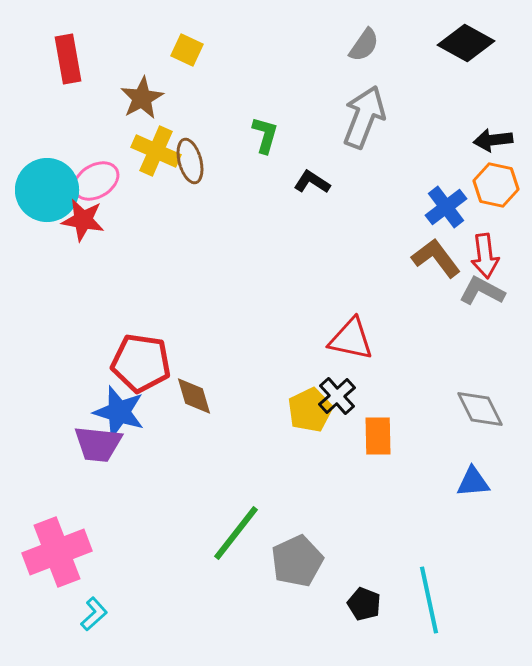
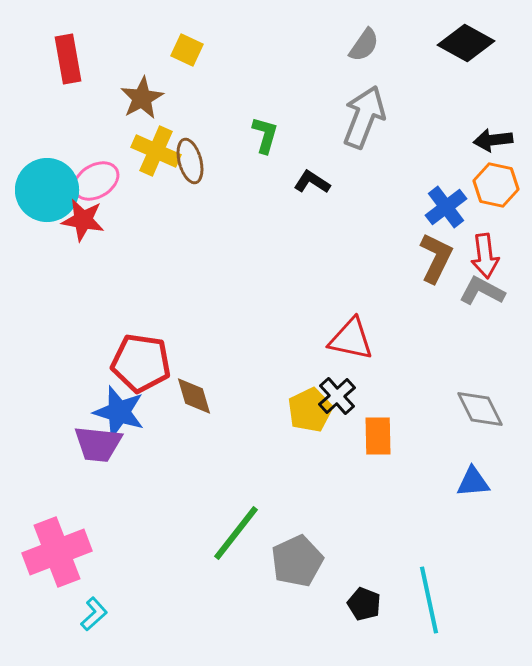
brown L-shape: rotated 63 degrees clockwise
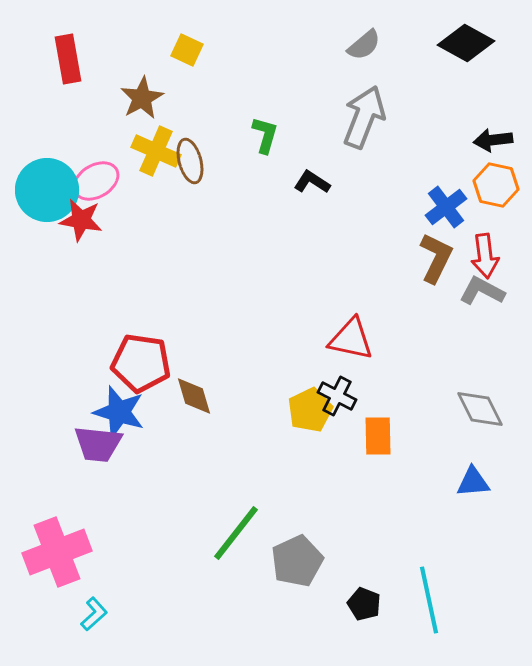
gray semicircle: rotated 15 degrees clockwise
red star: moved 2 px left
black cross: rotated 21 degrees counterclockwise
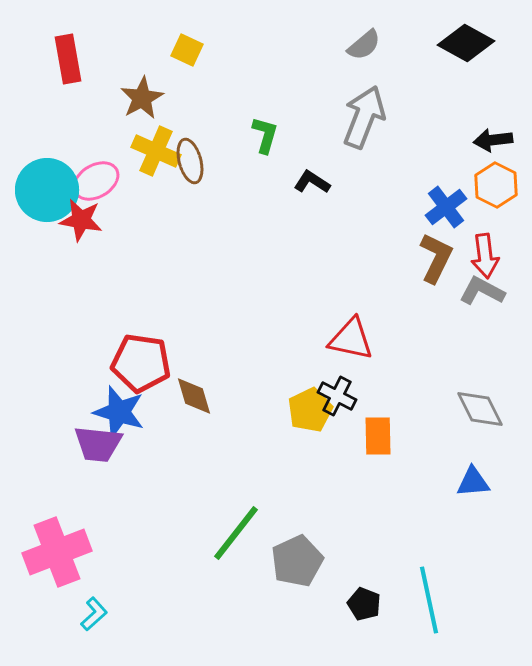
orange hexagon: rotated 15 degrees clockwise
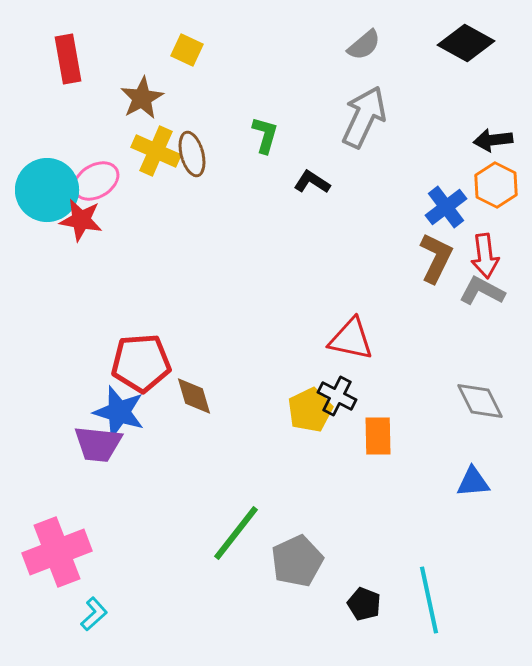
gray arrow: rotated 4 degrees clockwise
brown ellipse: moved 2 px right, 7 px up
red pentagon: rotated 12 degrees counterclockwise
gray diamond: moved 8 px up
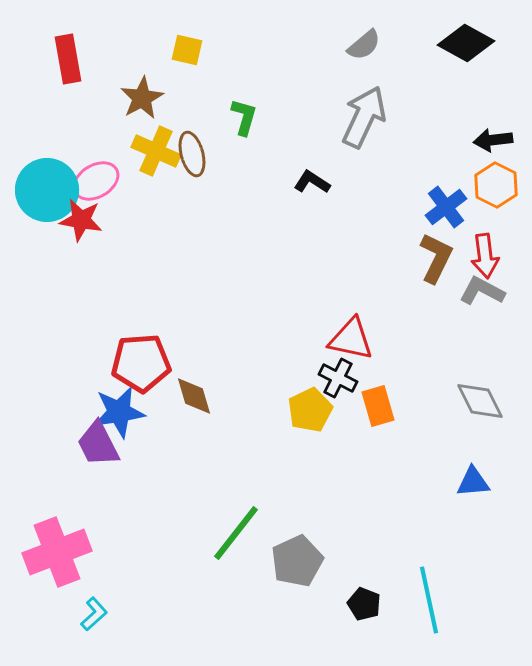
yellow square: rotated 12 degrees counterclockwise
green L-shape: moved 21 px left, 18 px up
black cross: moved 1 px right, 18 px up
blue star: rotated 26 degrees counterclockwise
orange rectangle: moved 30 px up; rotated 15 degrees counterclockwise
purple trapezoid: rotated 57 degrees clockwise
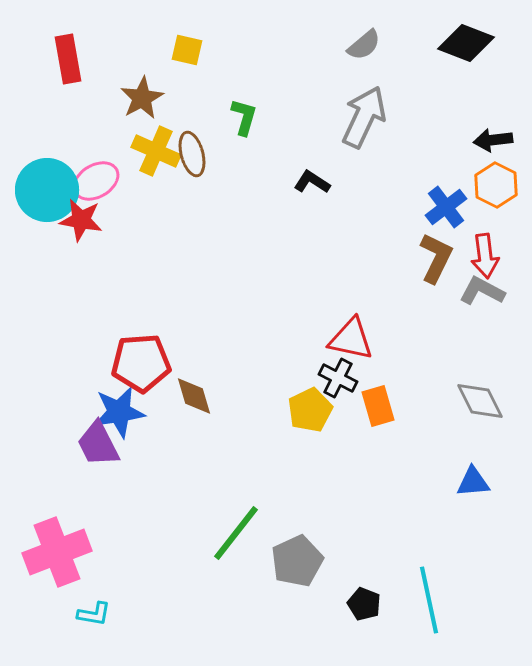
black diamond: rotated 8 degrees counterclockwise
cyan L-shape: rotated 52 degrees clockwise
